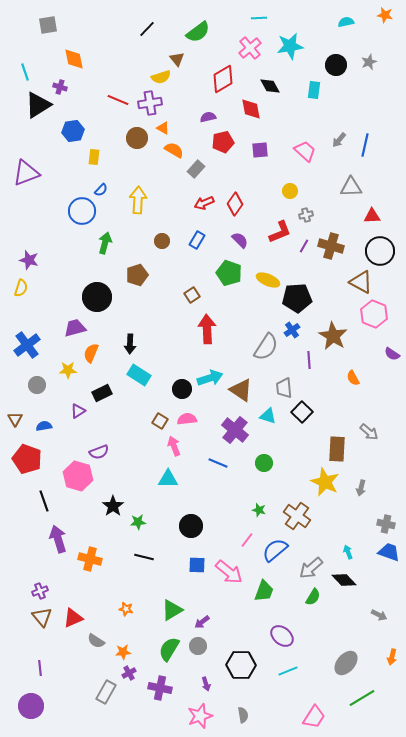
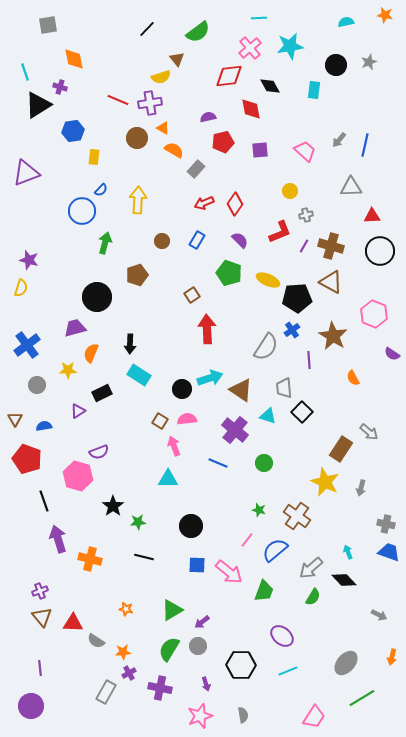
red diamond at (223, 79): moved 6 px right, 3 px up; rotated 24 degrees clockwise
brown triangle at (361, 282): moved 30 px left
brown rectangle at (337, 449): moved 4 px right; rotated 30 degrees clockwise
red triangle at (73, 618): moved 5 px down; rotated 25 degrees clockwise
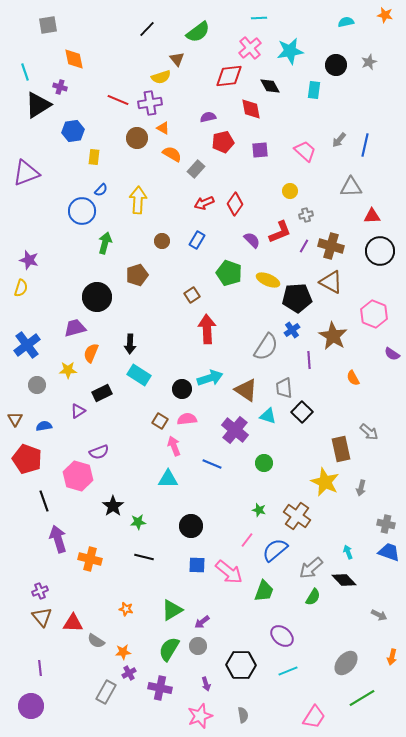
cyan star at (290, 46): moved 5 px down
orange semicircle at (174, 150): moved 2 px left, 4 px down
purple semicircle at (240, 240): moved 12 px right
brown triangle at (241, 390): moved 5 px right
brown rectangle at (341, 449): rotated 45 degrees counterclockwise
blue line at (218, 463): moved 6 px left, 1 px down
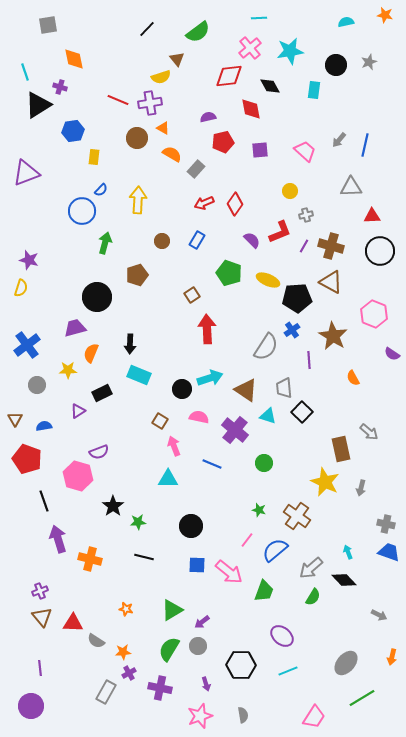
cyan rectangle at (139, 375): rotated 10 degrees counterclockwise
pink semicircle at (187, 419): moved 12 px right, 2 px up; rotated 18 degrees clockwise
